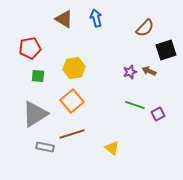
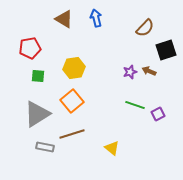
gray triangle: moved 2 px right
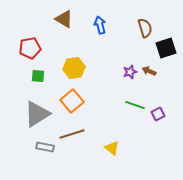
blue arrow: moved 4 px right, 7 px down
brown semicircle: rotated 60 degrees counterclockwise
black square: moved 2 px up
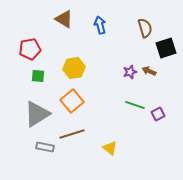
red pentagon: moved 1 px down
yellow triangle: moved 2 px left
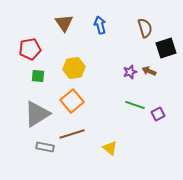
brown triangle: moved 4 px down; rotated 24 degrees clockwise
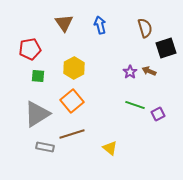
yellow hexagon: rotated 20 degrees counterclockwise
purple star: rotated 16 degrees counterclockwise
